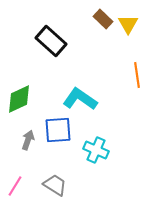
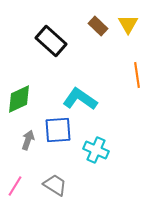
brown rectangle: moved 5 px left, 7 px down
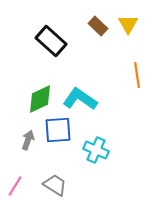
green diamond: moved 21 px right
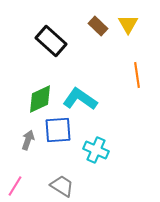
gray trapezoid: moved 7 px right, 1 px down
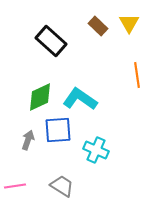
yellow triangle: moved 1 px right, 1 px up
green diamond: moved 2 px up
pink line: rotated 50 degrees clockwise
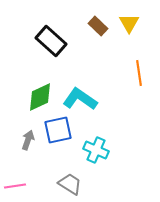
orange line: moved 2 px right, 2 px up
blue square: rotated 8 degrees counterclockwise
gray trapezoid: moved 8 px right, 2 px up
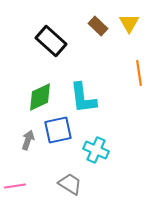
cyan L-shape: moved 3 px right, 1 px up; rotated 132 degrees counterclockwise
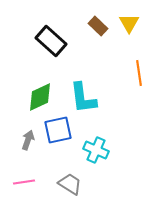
pink line: moved 9 px right, 4 px up
